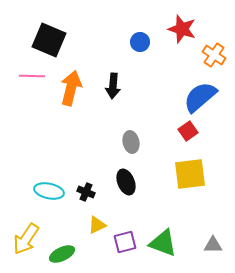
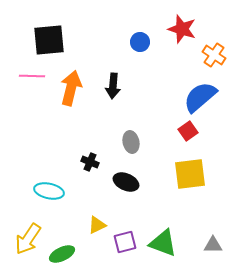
black square: rotated 28 degrees counterclockwise
black ellipse: rotated 45 degrees counterclockwise
black cross: moved 4 px right, 30 px up
yellow arrow: moved 2 px right
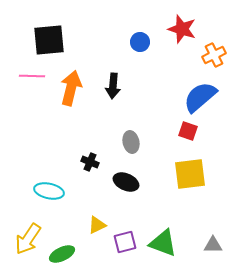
orange cross: rotated 30 degrees clockwise
red square: rotated 36 degrees counterclockwise
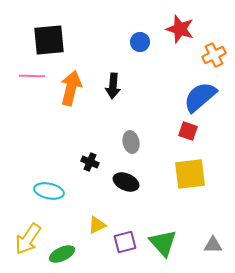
red star: moved 2 px left
green triangle: rotated 28 degrees clockwise
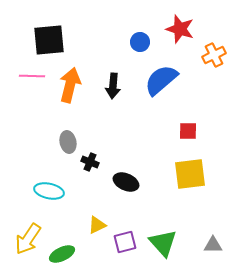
orange arrow: moved 1 px left, 3 px up
blue semicircle: moved 39 px left, 17 px up
red square: rotated 18 degrees counterclockwise
gray ellipse: moved 63 px left
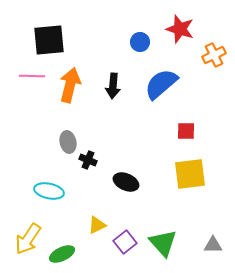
blue semicircle: moved 4 px down
red square: moved 2 px left
black cross: moved 2 px left, 2 px up
purple square: rotated 25 degrees counterclockwise
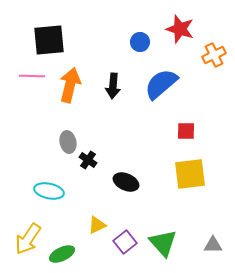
black cross: rotated 12 degrees clockwise
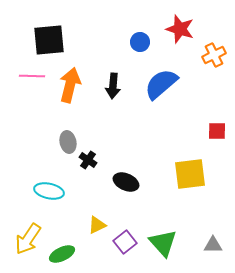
red square: moved 31 px right
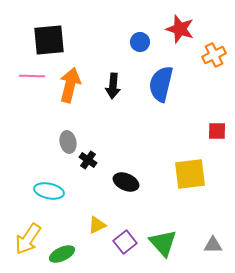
blue semicircle: rotated 36 degrees counterclockwise
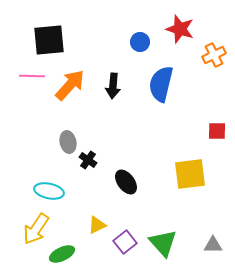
orange arrow: rotated 28 degrees clockwise
black ellipse: rotated 30 degrees clockwise
yellow arrow: moved 8 px right, 10 px up
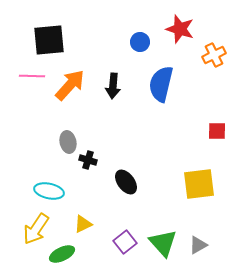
black cross: rotated 18 degrees counterclockwise
yellow square: moved 9 px right, 10 px down
yellow triangle: moved 14 px left, 1 px up
gray triangle: moved 15 px left; rotated 30 degrees counterclockwise
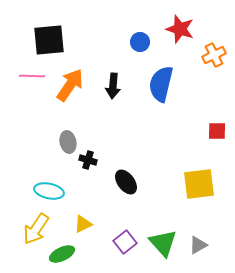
orange arrow: rotated 8 degrees counterclockwise
